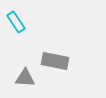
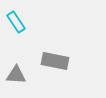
gray triangle: moved 9 px left, 3 px up
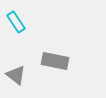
gray triangle: rotated 35 degrees clockwise
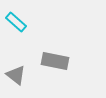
cyan rectangle: rotated 15 degrees counterclockwise
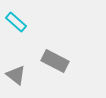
gray rectangle: rotated 16 degrees clockwise
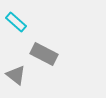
gray rectangle: moved 11 px left, 7 px up
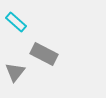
gray triangle: moved 1 px left, 3 px up; rotated 30 degrees clockwise
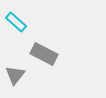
gray triangle: moved 3 px down
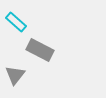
gray rectangle: moved 4 px left, 4 px up
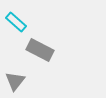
gray triangle: moved 6 px down
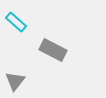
gray rectangle: moved 13 px right
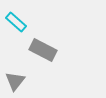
gray rectangle: moved 10 px left
